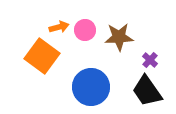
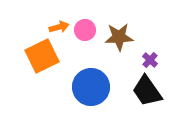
orange square: rotated 28 degrees clockwise
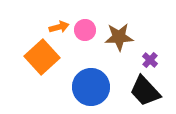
orange square: moved 1 px down; rotated 16 degrees counterclockwise
black trapezoid: moved 2 px left; rotated 8 degrees counterclockwise
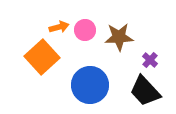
blue circle: moved 1 px left, 2 px up
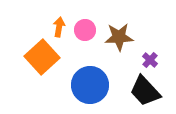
orange arrow: rotated 66 degrees counterclockwise
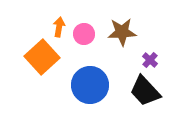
pink circle: moved 1 px left, 4 px down
brown star: moved 3 px right, 5 px up
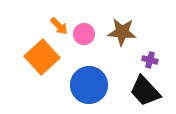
orange arrow: moved 1 px up; rotated 126 degrees clockwise
brown star: rotated 8 degrees clockwise
purple cross: rotated 28 degrees counterclockwise
blue circle: moved 1 px left
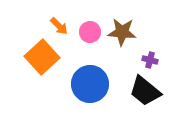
pink circle: moved 6 px right, 2 px up
blue circle: moved 1 px right, 1 px up
black trapezoid: rotated 8 degrees counterclockwise
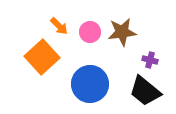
brown star: rotated 12 degrees counterclockwise
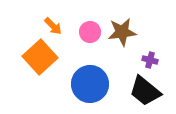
orange arrow: moved 6 px left
orange square: moved 2 px left
